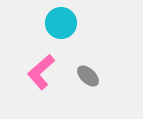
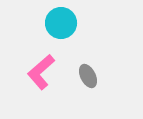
gray ellipse: rotated 20 degrees clockwise
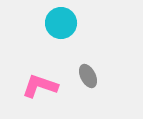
pink L-shape: moved 1 px left, 14 px down; rotated 60 degrees clockwise
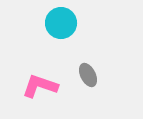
gray ellipse: moved 1 px up
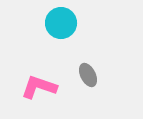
pink L-shape: moved 1 px left, 1 px down
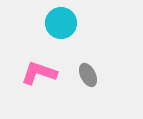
pink L-shape: moved 14 px up
